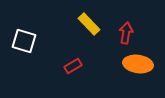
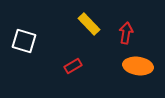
orange ellipse: moved 2 px down
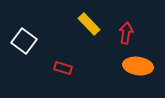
white square: rotated 20 degrees clockwise
red rectangle: moved 10 px left, 2 px down; rotated 48 degrees clockwise
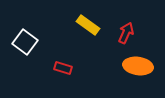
yellow rectangle: moved 1 px left, 1 px down; rotated 10 degrees counterclockwise
red arrow: rotated 15 degrees clockwise
white square: moved 1 px right, 1 px down
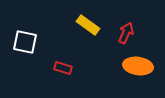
white square: rotated 25 degrees counterclockwise
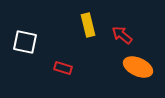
yellow rectangle: rotated 40 degrees clockwise
red arrow: moved 4 px left, 2 px down; rotated 75 degrees counterclockwise
orange ellipse: moved 1 px down; rotated 16 degrees clockwise
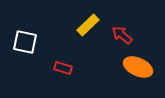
yellow rectangle: rotated 60 degrees clockwise
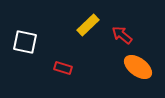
orange ellipse: rotated 12 degrees clockwise
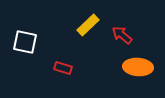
orange ellipse: rotated 32 degrees counterclockwise
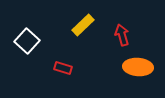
yellow rectangle: moved 5 px left
red arrow: rotated 35 degrees clockwise
white square: moved 2 px right, 1 px up; rotated 30 degrees clockwise
